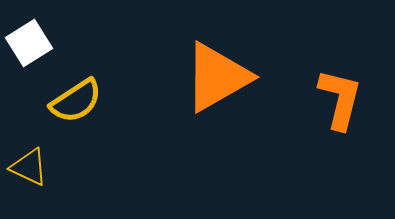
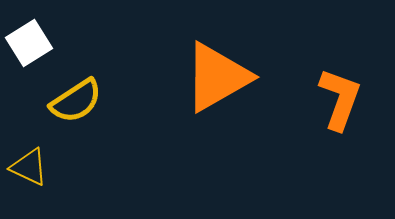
orange L-shape: rotated 6 degrees clockwise
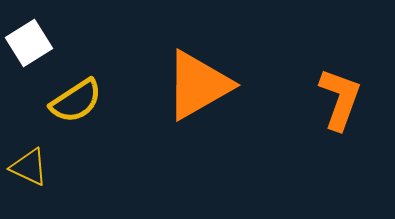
orange triangle: moved 19 px left, 8 px down
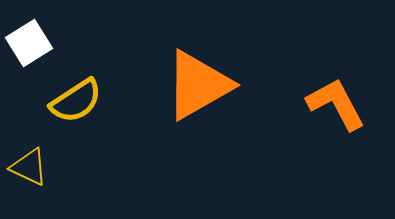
orange L-shape: moved 4 px left, 5 px down; rotated 48 degrees counterclockwise
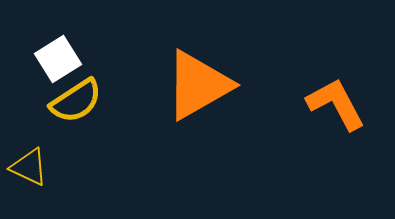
white square: moved 29 px right, 16 px down
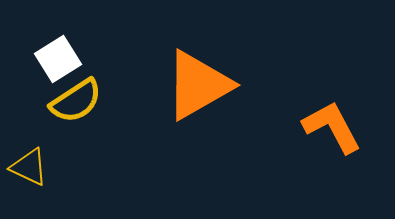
orange L-shape: moved 4 px left, 23 px down
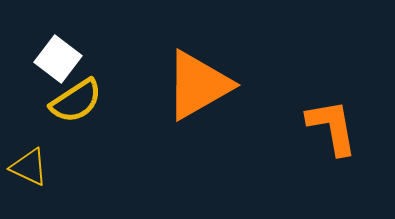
white square: rotated 21 degrees counterclockwise
orange L-shape: rotated 18 degrees clockwise
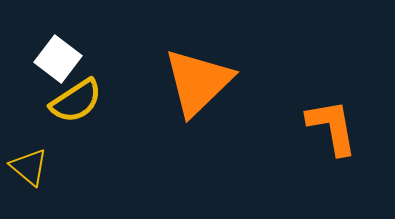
orange triangle: moved 3 px up; rotated 14 degrees counterclockwise
yellow triangle: rotated 15 degrees clockwise
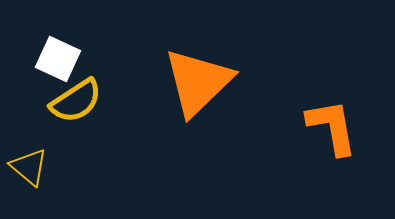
white square: rotated 12 degrees counterclockwise
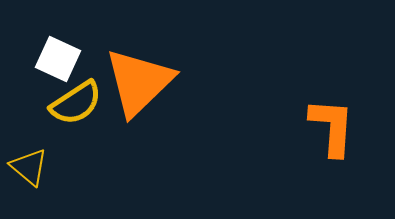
orange triangle: moved 59 px left
yellow semicircle: moved 2 px down
orange L-shape: rotated 14 degrees clockwise
